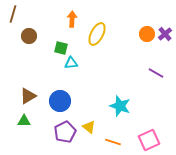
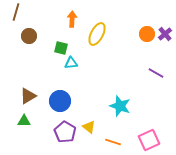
brown line: moved 3 px right, 2 px up
purple pentagon: rotated 15 degrees counterclockwise
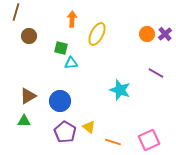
cyan star: moved 16 px up
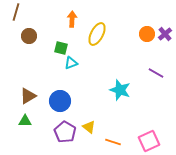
cyan triangle: rotated 16 degrees counterclockwise
green triangle: moved 1 px right
pink square: moved 1 px down
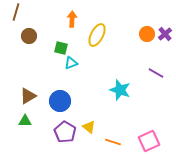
yellow ellipse: moved 1 px down
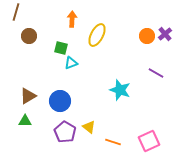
orange circle: moved 2 px down
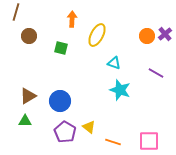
cyan triangle: moved 43 px right; rotated 40 degrees clockwise
pink square: rotated 25 degrees clockwise
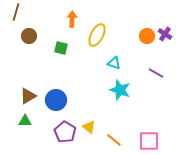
purple cross: rotated 16 degrees counterclockwise
blue circle: moved 4 px left, 1 px up
orange line: moved 1 px right, 2 px up; rotated 21 degrees clockwise
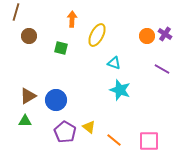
purple line: moved 6 px right, 4 px up
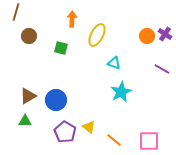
cyan star: moved 1 px right, 2 px down; rotated 25 degrees clockwise
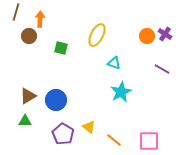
orange arrow: moved 32 px left
purple pentagon: moved 2 px left, 2 px down
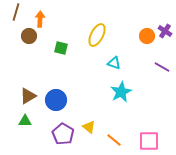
purple cross: moved 3 px up
purple line: moved 2 px up
